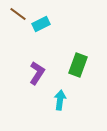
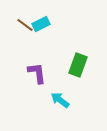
brown line: moved 7 px right, 11 px down
purple L-shape: rotated 40 degrees counterclockwise
cyan arrow: rotated 60 degrees counterclockwise
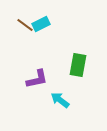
green rectangle: rotated 10 degrees counterclockwise
purple L-shape: moved 6 px down; rotated 85 degrees clockwise
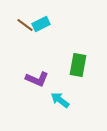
purple L-shape: rotated 35 degrees clockwise
